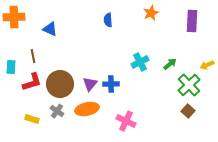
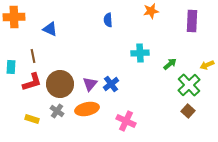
orange star: moved 2 px up; rotated 14 degrees clockwise
cyan cross: moved 9 px up; rotated 24 degrees clockwise
blue cross: rotated 35 degrees counterclockwise
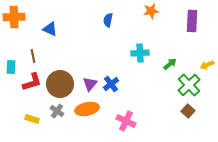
blue semicircle: rotated 16 degrees clockwise
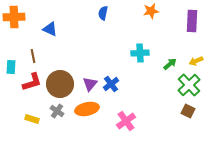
blue semicircle: moved 5 px left, 7 px up
yellow arrow: moved 11 px left, 4 px up
brown square: rotated 16 degrees counterclockwise
pink cross: rotated 30 degrees clockwise
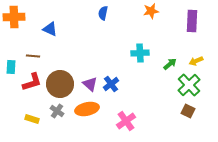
brown line: rotated 72 degrees counterclockwise
purple triangle: rotated 28 degrees counterclockwise
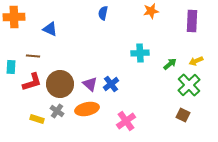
brown square: moved 5 px left, 4 px down
yellow rectangle: moved 5 px right
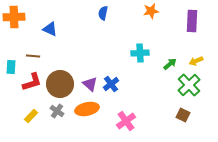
yellow rectangle: moved 6 px left, 3 px up; rotated 64 degrees counterclockwise
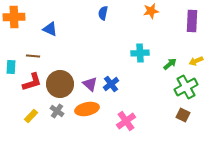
green cross: moved 3 px left, 2 px down; rotated 15 degrees clockwise
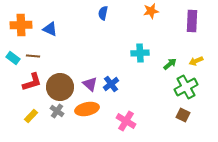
orange cross: moved 7 px right, 8 px down
cyan rectangle: moved 2 px right, 9 px up; rotated 56 degrees counterclockwise
brown circle: moved 3 px down
pink cross: rotated 24 degrees counterclockwise
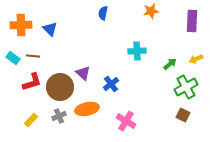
blue triangle: rotated 21 degrees clockwise
cyan cross: moved 3 px left, 2 px up
yellow arrow: moved 2 px up
purple triangle: moved 7 px left, 11 px up
gray cross: moved 2 px right, 5 px down; rotated 32 degrees clockwise
yellow rectangle: moved 4 px down
